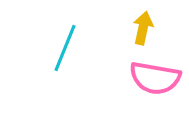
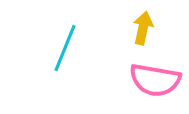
pink semicircle: moved 2 px down
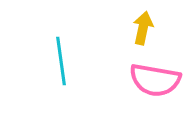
cyan line: moved 4 px left, 13 px down; rotated 30 degrees counterclockwise
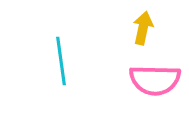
pink semicircle: rotated 9 degrees counterclockwise
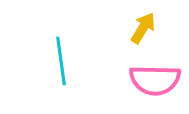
yellow arrow: rotated 20 degrees clockwise
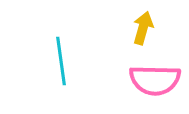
yellow arrow: rotated 16 degrees counterclockwise
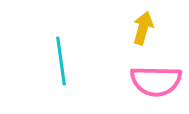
pink semicircle: moved 1 px right, 1 px down
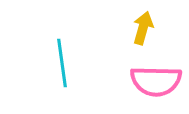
cyan line: moved 1 px right, 2 px down
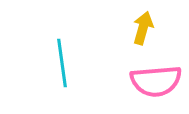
pink semicircle: rotated 6 degrees counterclockwise
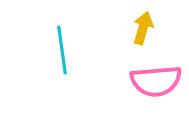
cyan line: moved 13 px up
